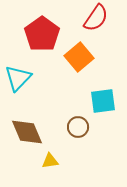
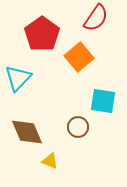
cyan square: rotated 16 degrees clockwise
yellow triangle: rotated 30 degrees clockwise
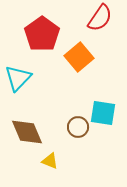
red semicircle: moved 4 px right
cyan square: moved 12 px down
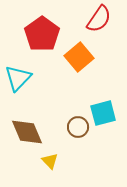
red semicircle: moved 1 px left, 1 px down
cyan square: rotated 24 degrees counterclockwise
yellow triangle: rotated 24 degrees clockwise
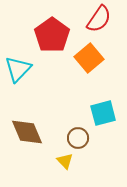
red pentagon: moved 10 px right, 1 px down
orange square: moved 10 px right, 1 px down
cyan triangle: moved 9 px up
brown circle: moved 11 px down
yellow triangle: moved 15 px right
